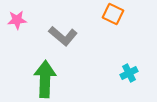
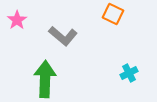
pink star: rotated 30 degrees counterclockwise
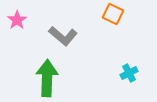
green arrow: moved 2 px right, 1 px up
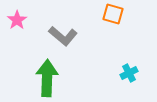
orange square: rotated 10 degrees counterclockwise
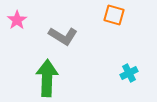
orange square: moved 1 px right, 1 px down
gray L-shape: rotated 8 degrees counterclockwise
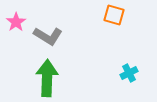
pink star: moved 1 px left, 2 px down
gray L-shape: moved 15 px left
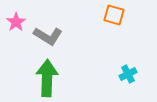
cyan cross: moved 1 px left, 1 px down
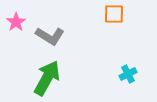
orange square: moved 1 px up; rotated 15 degrees counterclockwise
gray L-shape: moved 2 px right
green arrow: rotated 27 degrees clockwise
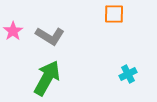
pink star: moved 3 px left, 9 px down
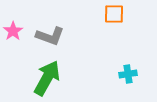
gray L-shape: rotated 12 degrees counterclockwise
cyan cross: rotated 18 degrees clockwise
